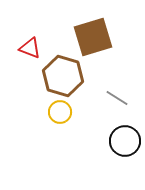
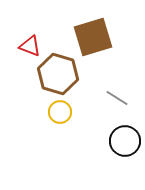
red triangle: moved 2 px up
brown hexagon: moved 5 px left, 2 px up
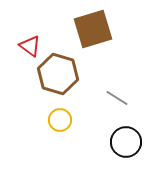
brown square: moved 8 px up
red triangle: rotated 15 degrees clockwise
yellow circle: moved 8 px down
black circle: moved 1 px right, 1 px down
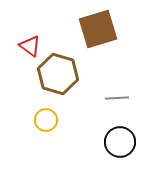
brown square: moved 5 px right
gray line: rotated 35 degrees counterclockwise
yellow circle: moved 14 px left
black circle: moved 6 px left
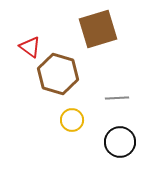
red triangle: moved 1 px down
yellow circle: moved 26 px right
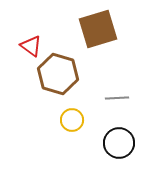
red triangle: moved 1 px right, 1 px up
black circle: moved 1 px left, 1 px down
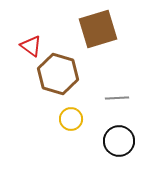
yellow circle: moved 1 px left, 1 px up
black circle: moved 2 px up
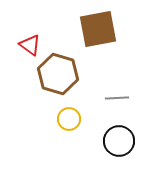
brown square: rotated 6 degrees clockwise
red triangle: moved 1 px left, 1 px up
yellow circle: moved 2 px left
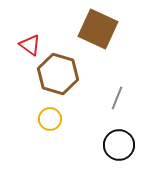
brown square: rotated 36 degrees clockwise
gray line: rotated 65 degrees counterclockwise
yellow circle: moved 19 px left
black circle: moved 4 px down
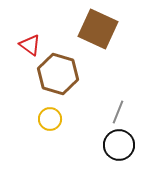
gray line: moved 1 px right, 14 px down
